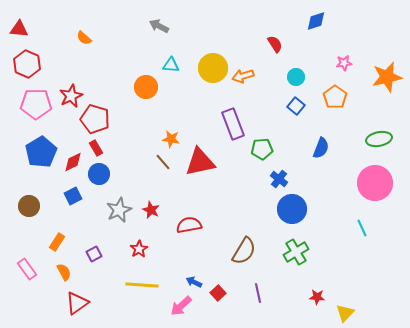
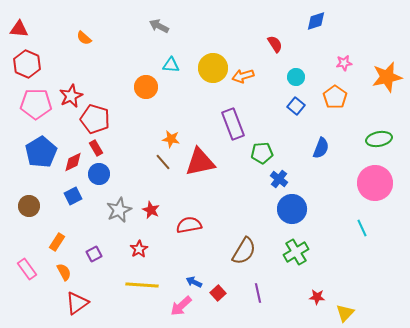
green pentagon at (262, 149): moved 4 px down
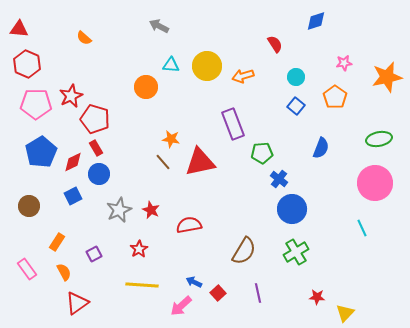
yellow circle at (213, 68): moved 6 px left, 2 px up
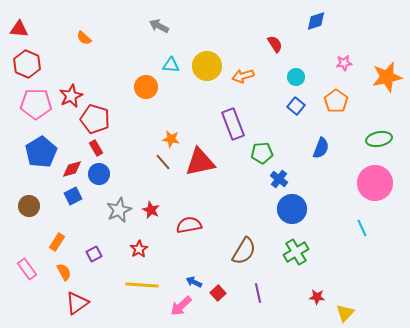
orange pentagon at (335, 97): moved 1 px right, 4 px down
red diamond at (73, 162): moved 1 px left, 7 px down; rotated 10 degrees clockwise
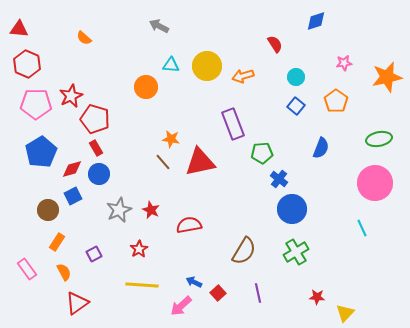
brown circle at (29, 206): moved 19 px right, 4 px down
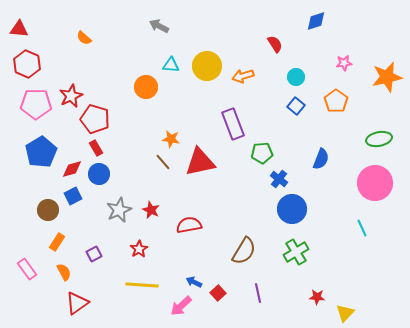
blue semicircle at (321, 148): moved 11 px down
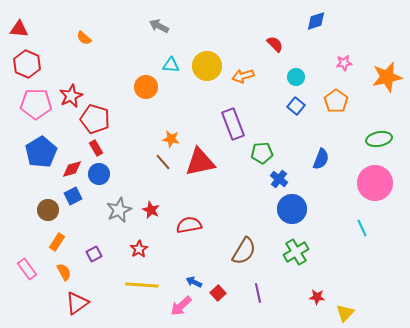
red semicircle at (275, 44): rotated 12 degrees counterclockwise
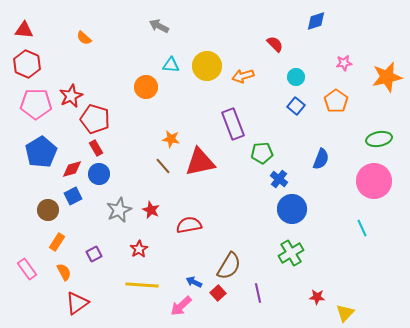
red triangle at (19, 29): moved 5 px right, 1 px down
brown line at (163, 162): moved 4 px down
pink circle at (375, 183): moved 1 px left, 2 px up
brown semicircle at (244, 251): moved 15 px left, 15 px down
green cross at (296, 252): moved 5 px left, 1 px down
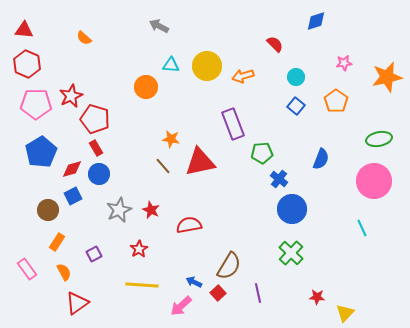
green cross at (291, 253): rotated 15 degrees counterclockwise
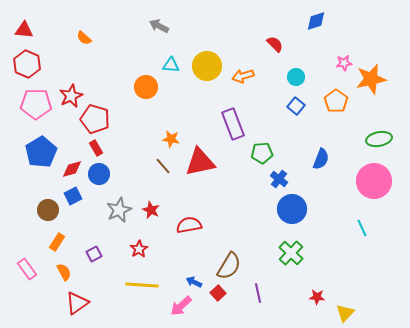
orange star at (387, 77): moved 16 px left, 2 px down
